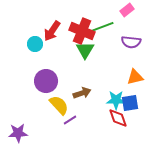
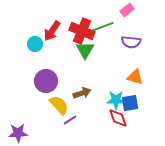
orange triangle: rotated 30 degrees clockwise
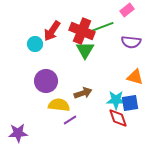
brown arrow: moved 1 px right
yellow semicircle: rotated 40 degrees counterclockwise
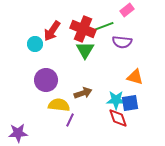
red cross: moved 1 px right, 2 px up
purple semicircle: moved 9 px left
purple circle: moved 1 px up
purple line: rotated 32 degrees counterclockwise
